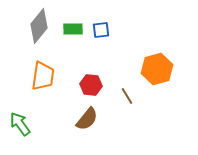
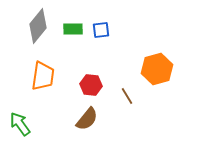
gray diamond: moved 1 px left
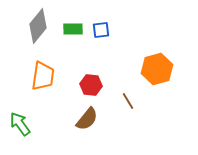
brown line: moved 1 px right, 5 px down
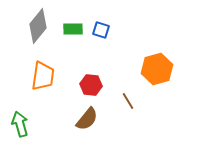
blue square: rotated 24 degrees clockwise
green arrow: rotated 20 degrees clockwise
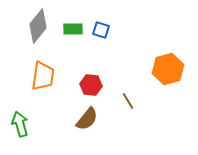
orange hexagon: moved 11 px right
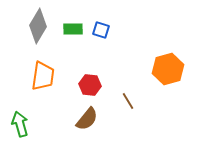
gray diamond: rotated 8 degrees counterclockwise
red hexagon: moved 1 px left
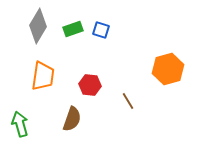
green rectangle: rotated 18 degrees counterclockwise
brown semicircle: moved 15 px left; rotated 20 degrees counterclockwise
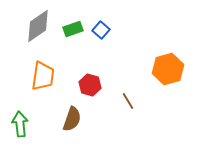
gray diamond: rotated 24 degrees clockwise
blue square: rotated 24 degrees clockwise
red hexagon: rotated 10 degrees clockwise
green arrow: rotated 10 degrees clockwise
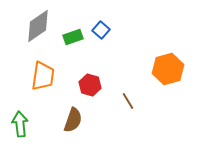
green rectangle: moved 8 px down
brown semicircle: moved 1 px right, 1 px down
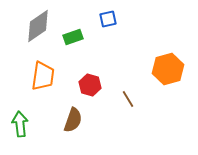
blue square: moved 7 px right, 11 px up; rotated 36 degrees clockwise
brown line: moved 2 px up
